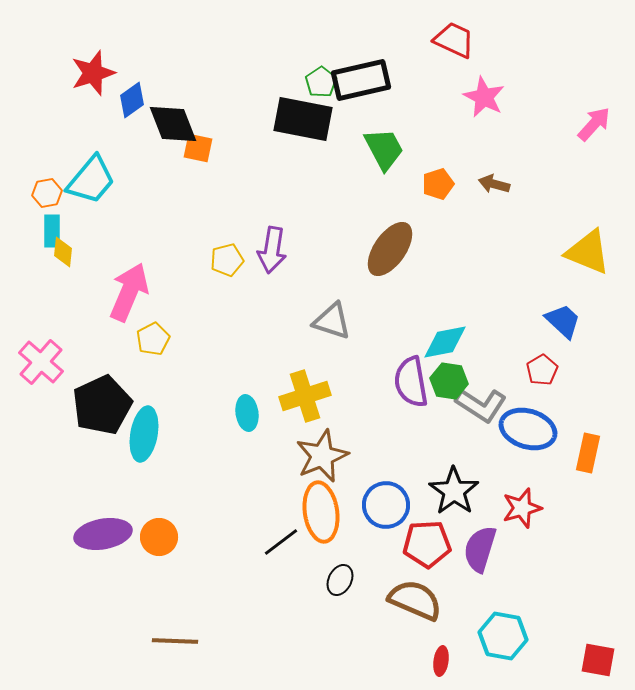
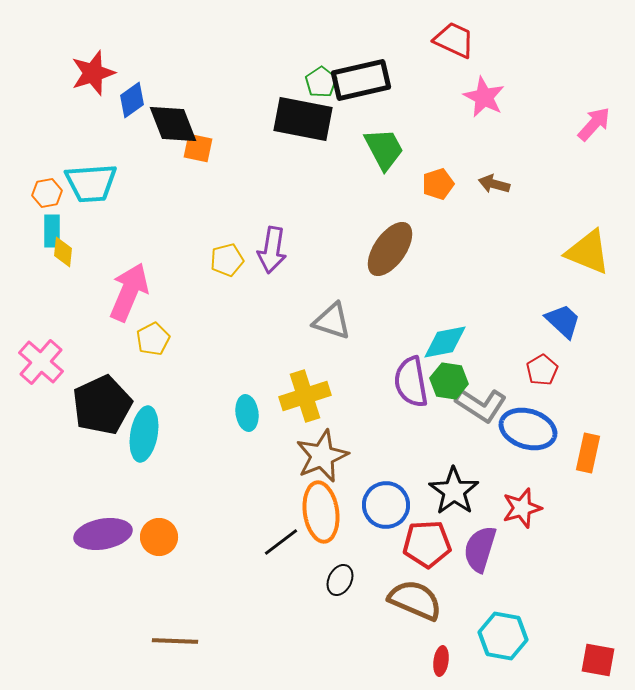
cyan trapezoid at (91, 180): moved 3 px down; rotated 46 degrees clockwise
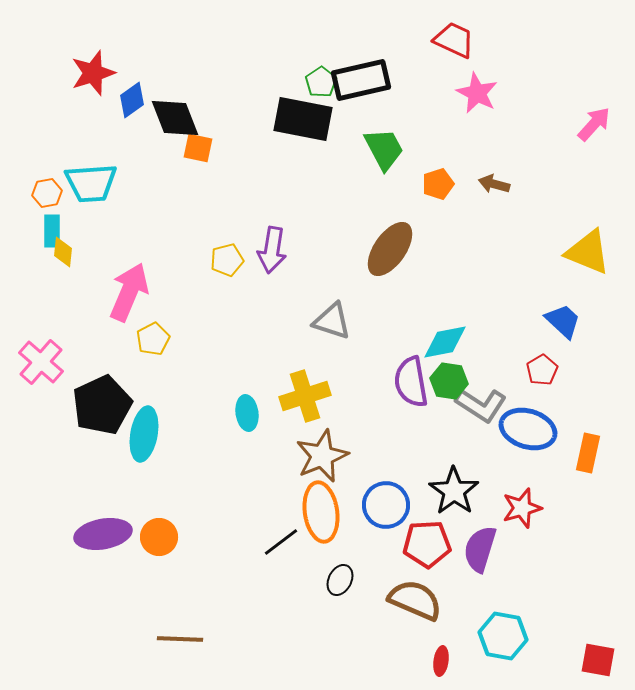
pink star at (484, 97): moved 7 px left, 4 px up
black diamond at (173, 124): moved 2 px right, 6 px up
brown line at (175, 641): moved 5 px right, 2 px up
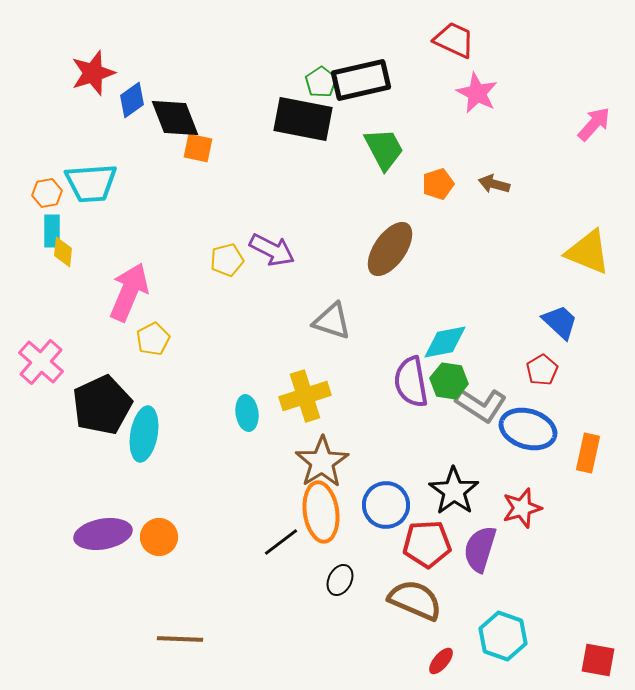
purple arrow at (272, 250): rotated 72 degrees counterclockwise
blue trapezoid at (563, 321): moved 3 px left, 1 px down
brown star at (322, 456): moved 6 px down; rotated 10 degrees counterclockwise
cyan hexagon at (503, 636): rotated 9 degrees clockwise
red ellipse at (441, 661): rotated 32 degrees clockwise
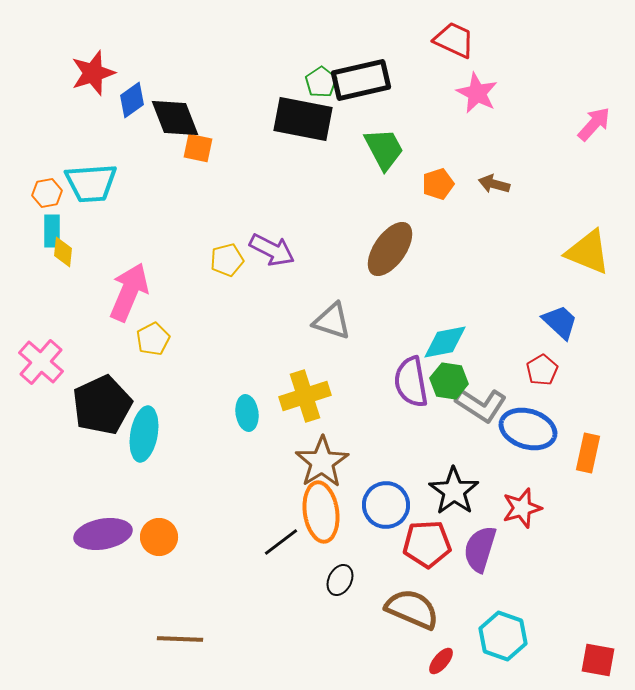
brown semicircle at (415, 600): moved 3 px left, 9 px down
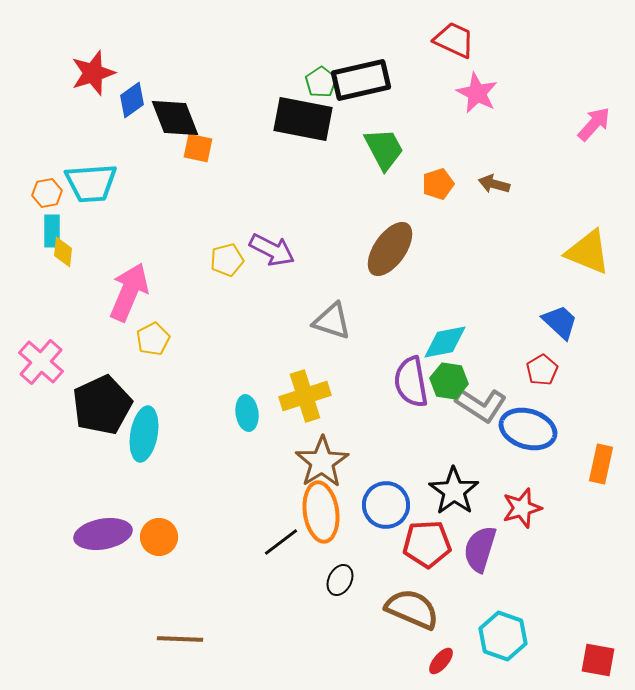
orange rectangle at (588, 453): moved 13 px right, 11 px down
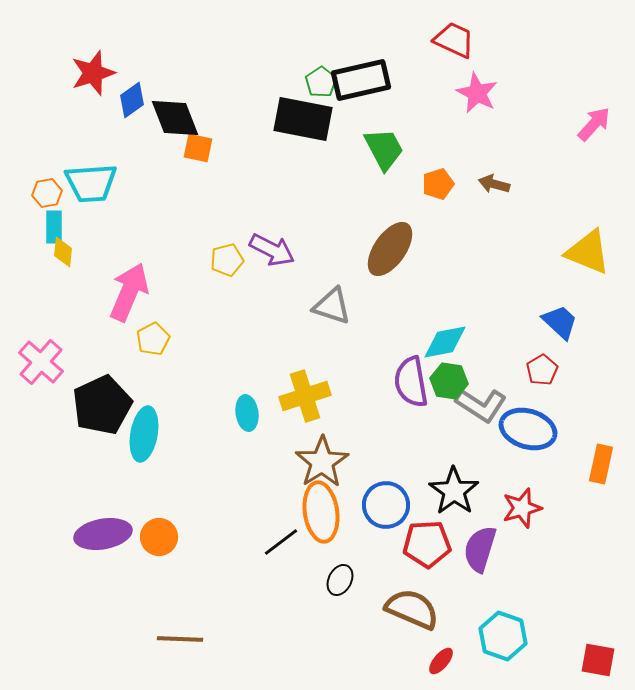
cyan rectangle at (52, 231): moved 2 px right, 4 px up
gray triangle at (332, 321): moved 15 px up
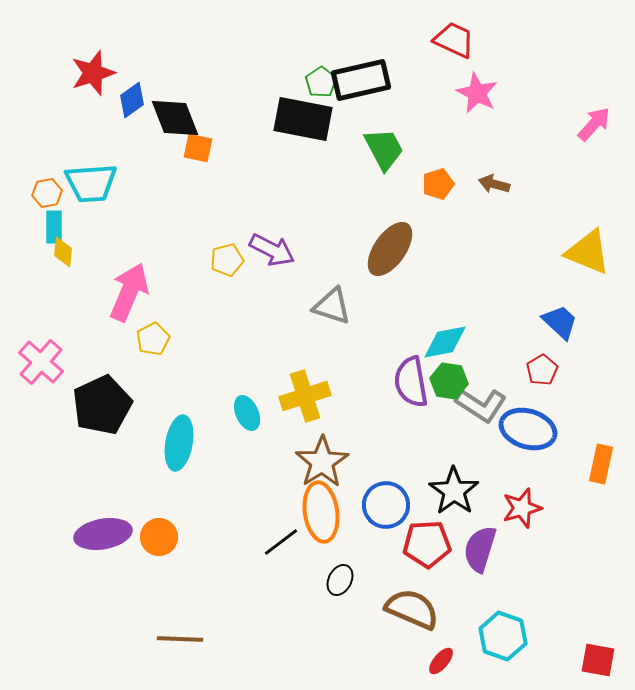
cyan ellipse at (247, 413): rotated 16 degrees counterclockwise
cyan ellipse at (144, 434): moved 35 px right, 9 px down
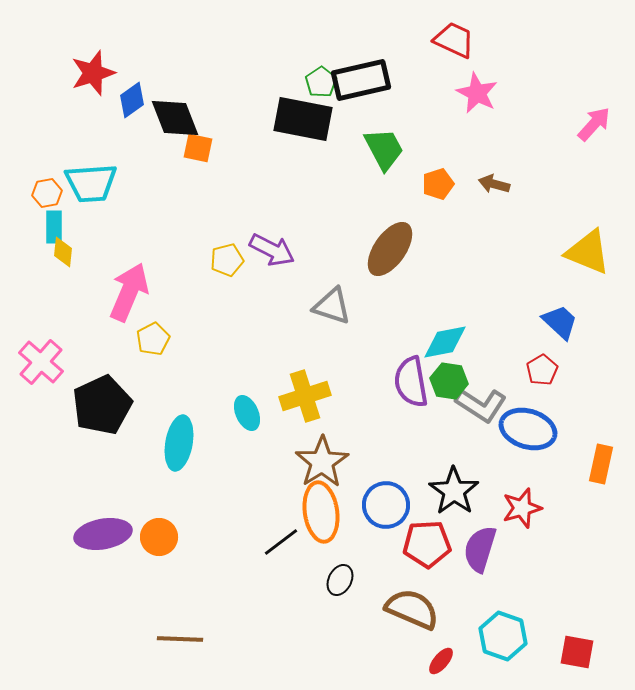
red square at (598, 660): moved 21 px left, 8 px up
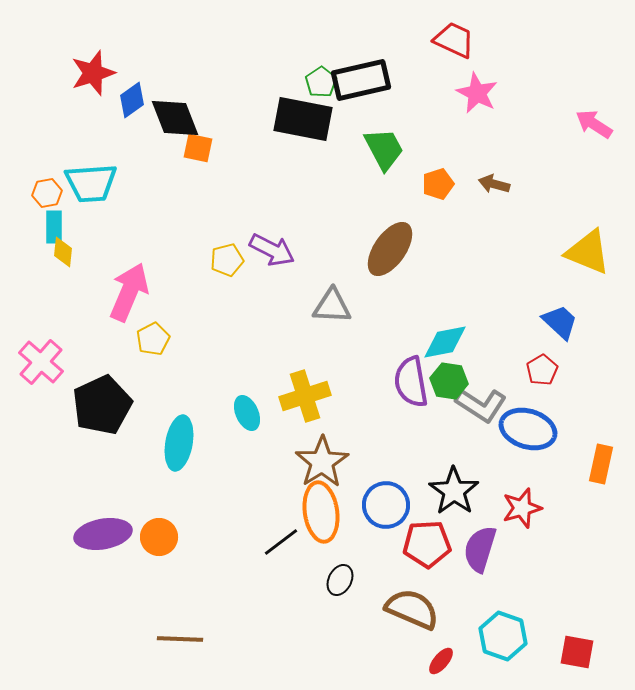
pink arrow at (594, 124): rotated 99 degrees counterclockwise
gray triangle at (332, 306): rotated 15 degrees counterclockwise
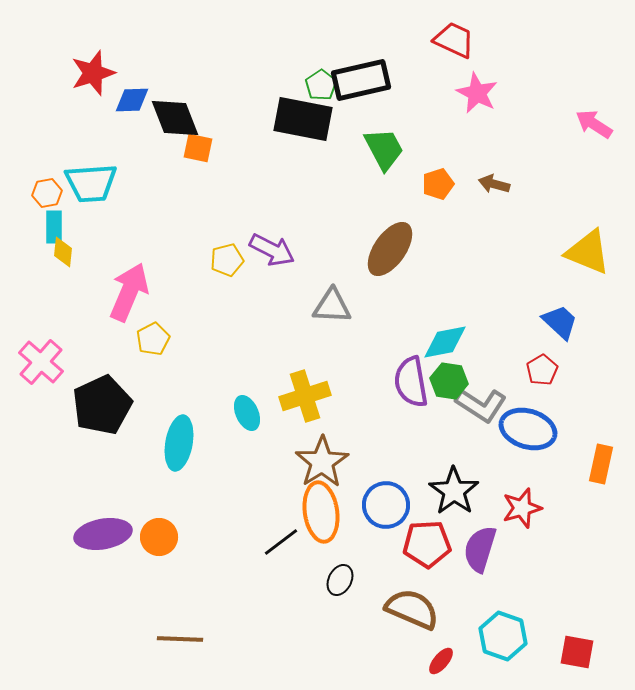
green pentagon at (321, 82): moved 3 px down
blue diamond at (132, 100): rotated 33 degrees clockwise
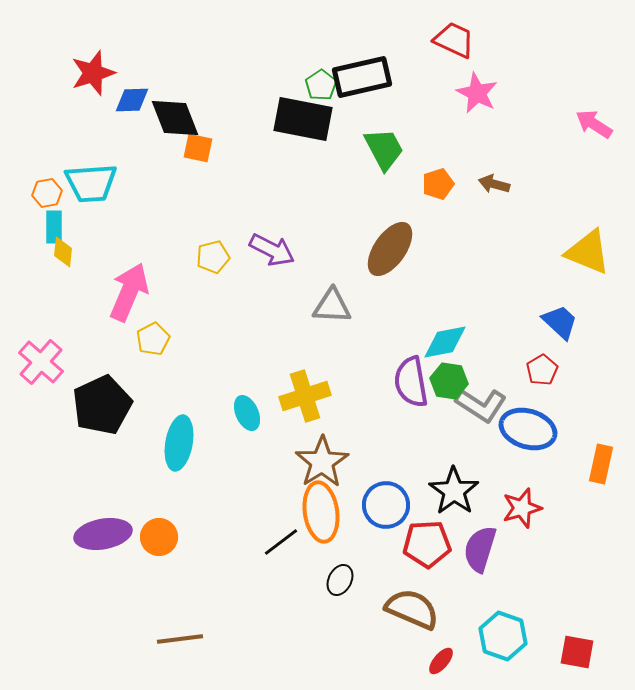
black rectangle at (361, 80): moved 1 px right, 3 px up
yellow pentagon at (227, 260): moved 14 px left, 3 px up
brown line at (180, 639): rotated 9 degrees counterclockwise
